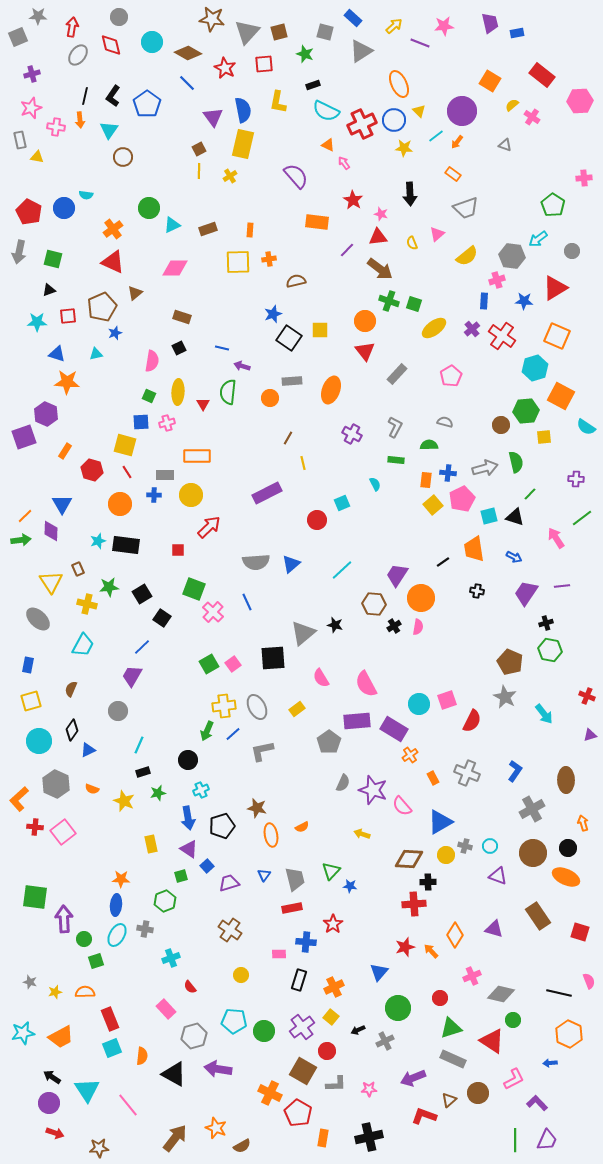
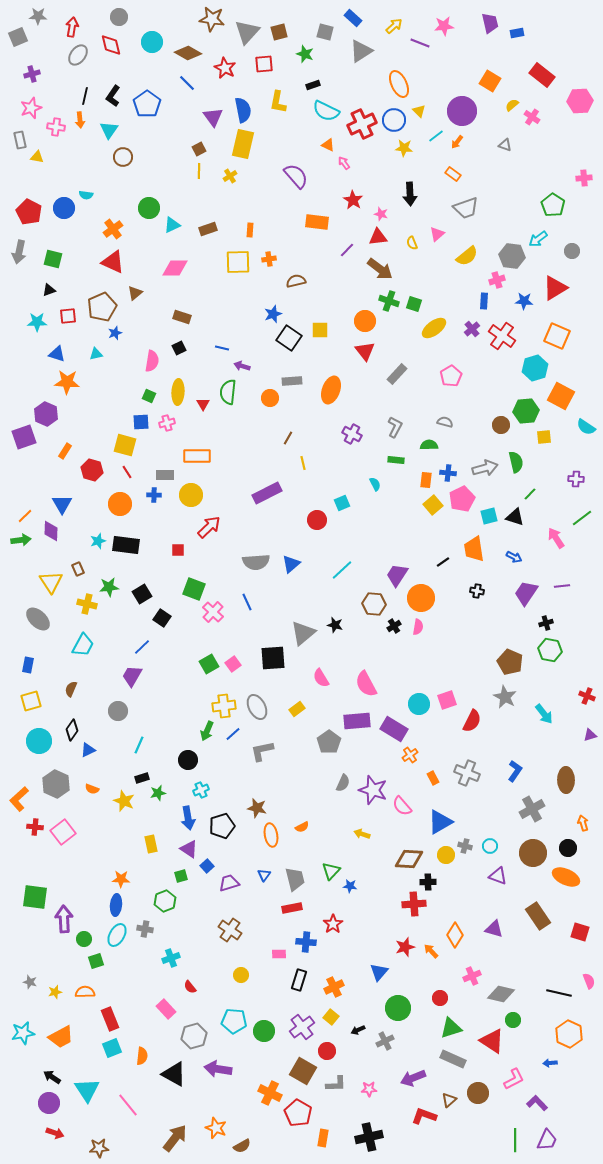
black rectangle at (143, 772): moved 1 px left, 6 px down
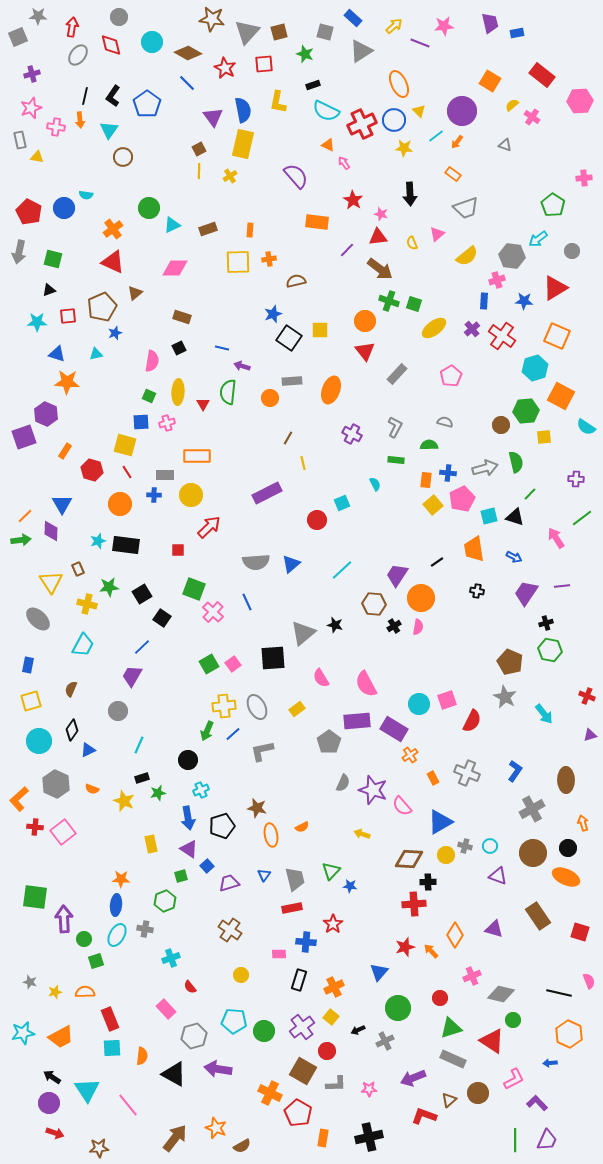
black line at (443, 562): moved 6 px left
cyan square at (112, 1048): rotated 18 degrees clockwise
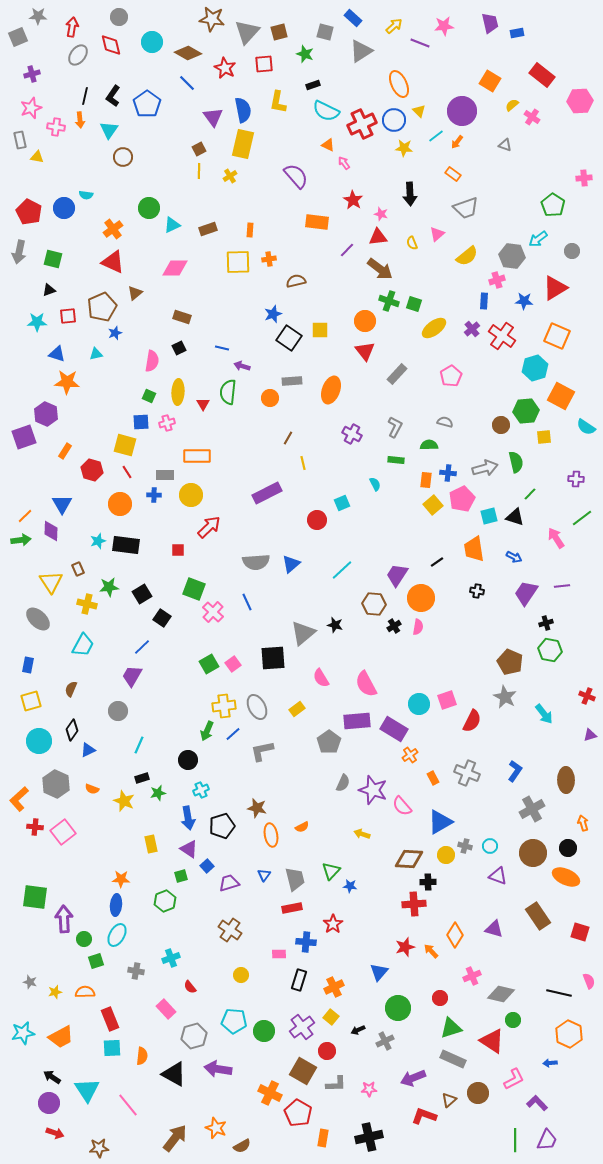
gray cross at (145, 929): moved 9 px left, 42 px down
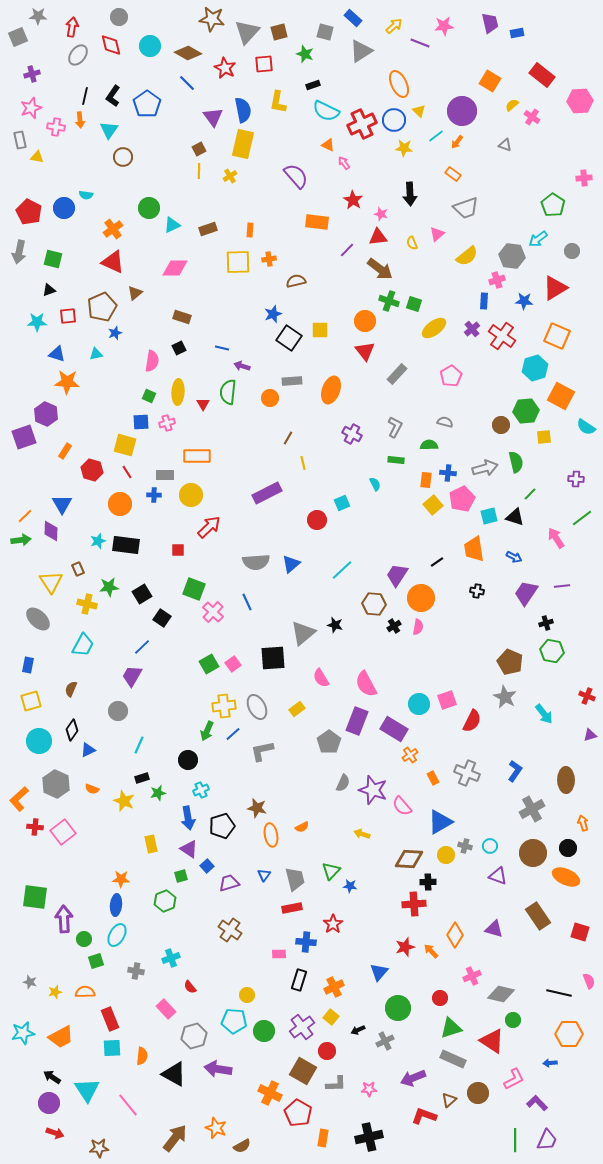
cyan circle at (152, 42): moved 2 px left, 4 px down
green hexagon at (550, 650): moved 2 px right, 1 px down
purple rectangle at (357, 721): rotated 64 degrees counterclockwise
yellow circle at (241, 975): moved 6 px right, 20 px down
orange hexagon at (569, 1034): rotated 24 degrees counterclockwise
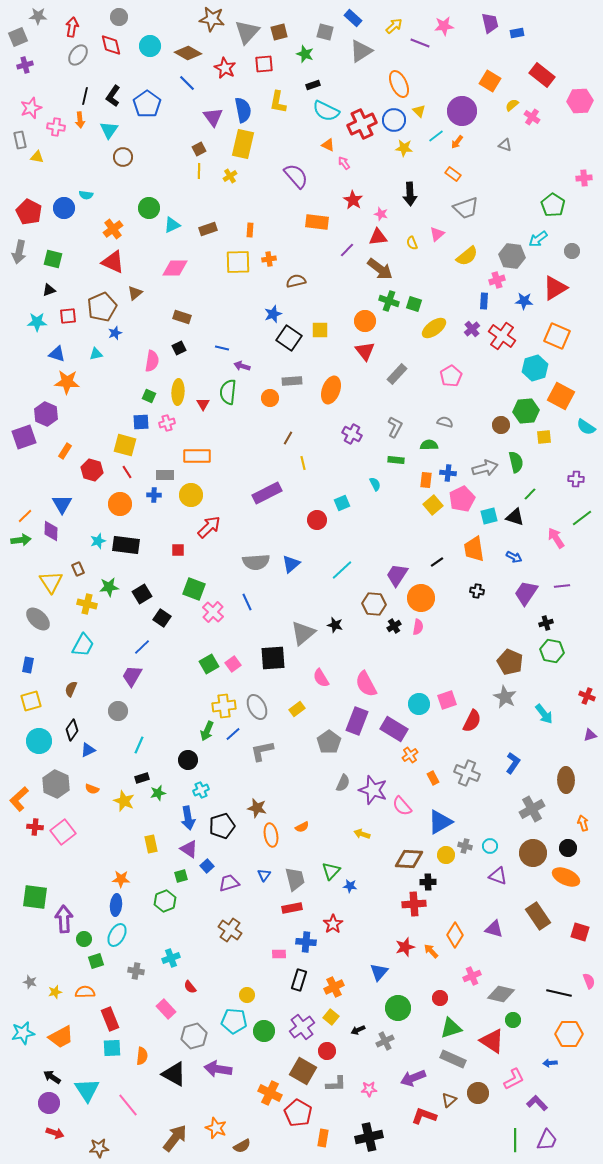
purple cross at (32, 74): moved 7 px left, 9 px up
blue L-shape at (515, 771): moved 2 px left, 8 px up
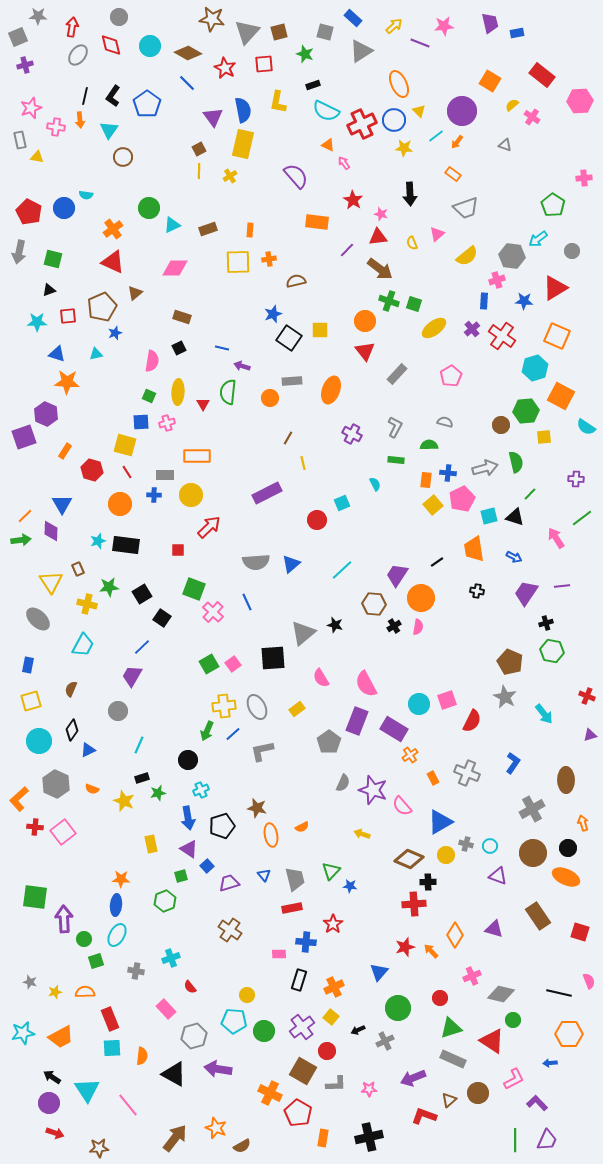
gray cross at (465, 846): moved 1 px right, 2 px up
brown diamond at (409, 859): rotated 20 degrees clockwise
blue triangle at (264, 875): rotated 16 degrees counterclockwise
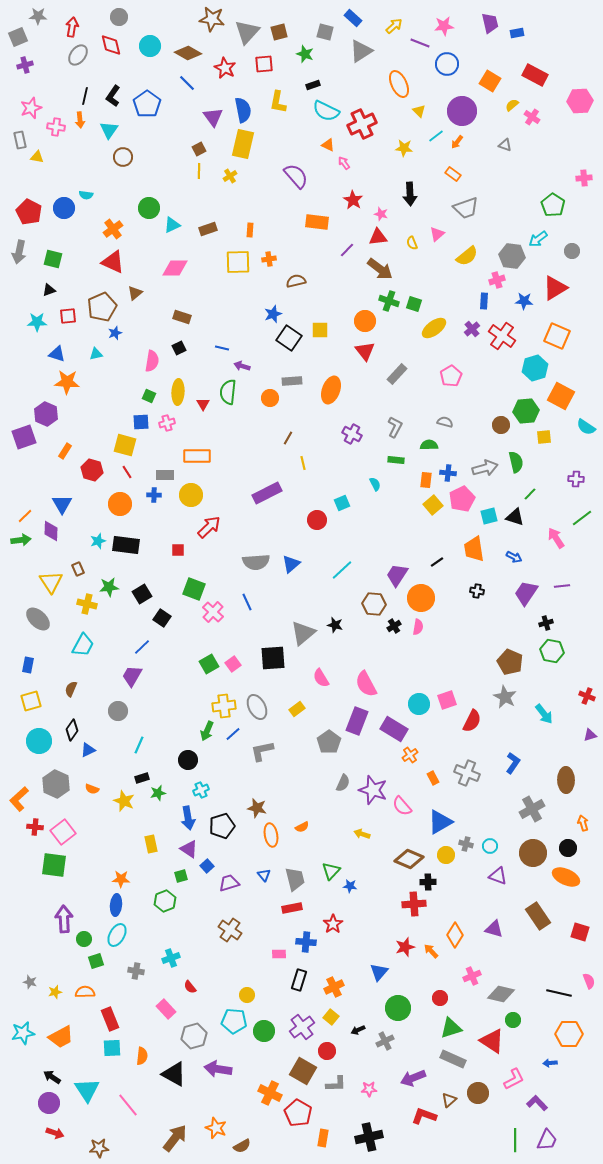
red rectangle at (542, 75): moved 7 px left; rotated 10 degrees counterclockwise
blue circle at (394, 120): moved 53 px right, 56 px up
green square at (35, 897): moved 19 px right, 32 px up
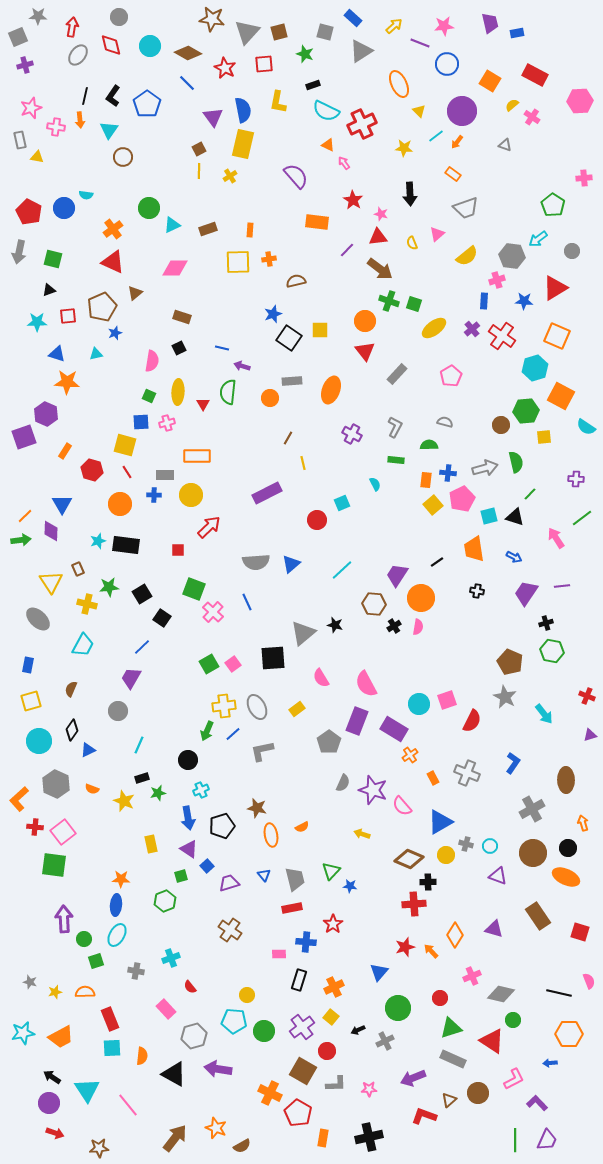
purple trapezoid at (132, 676): moved 1 px left, 2 px down
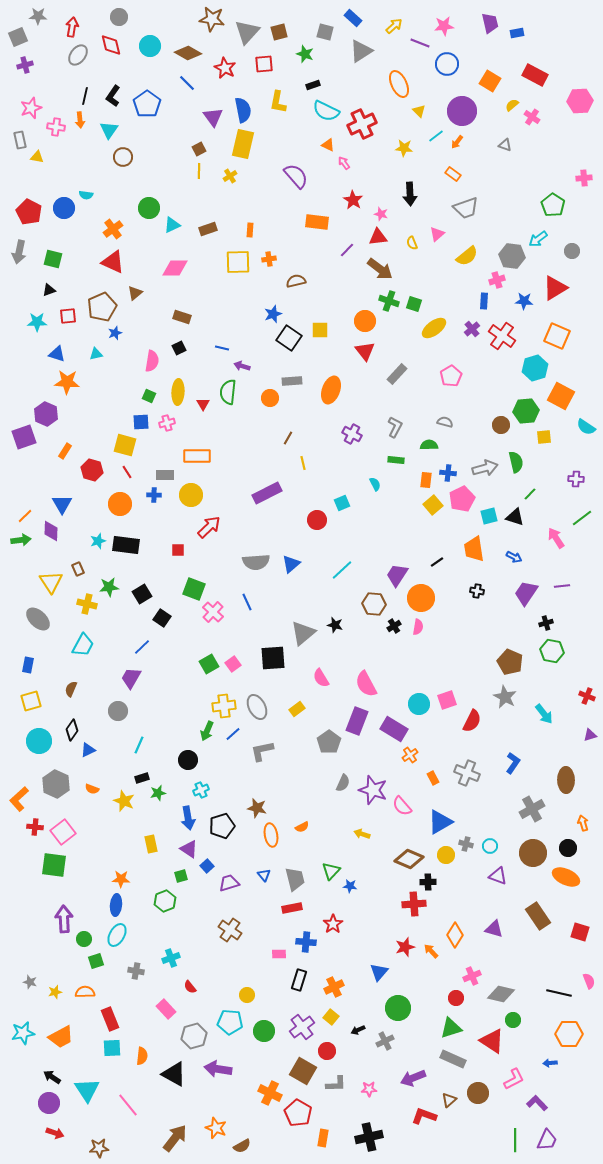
red circle at (440, 998): moved 16 px right
cyan pentagon at (234, 1021): moved 4 px left, 1 px down
